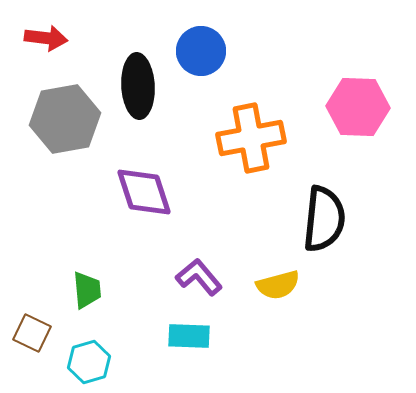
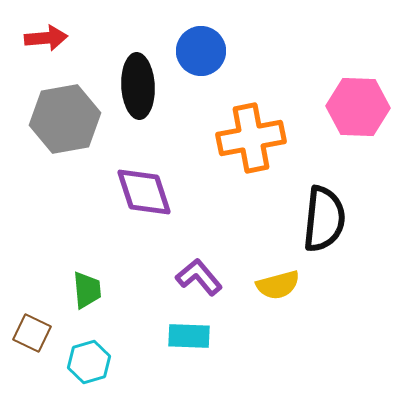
red arrow: rotated 12 degrees counterclockwise
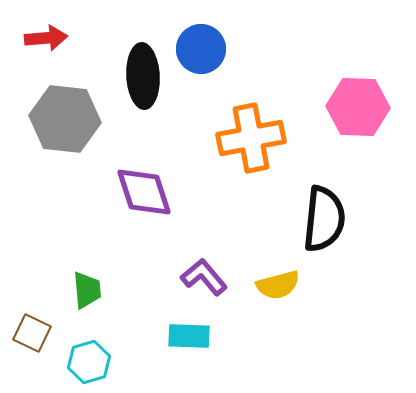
blue circle: moved 2 px up
black ellipse: moved 5 px right, 10 px up
gray hexagon: rotated 16 degrees clockwise
purple L-shape: moved 5 px right
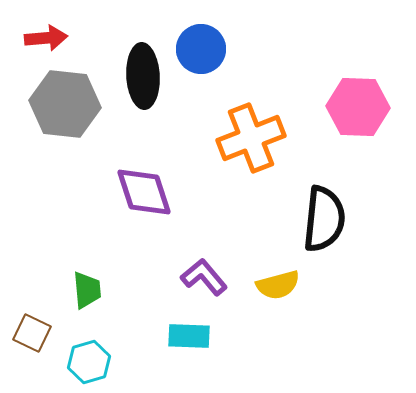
gray hexagon: moved 15 px up
orange cross: rotated 10 degrees counterclockwise
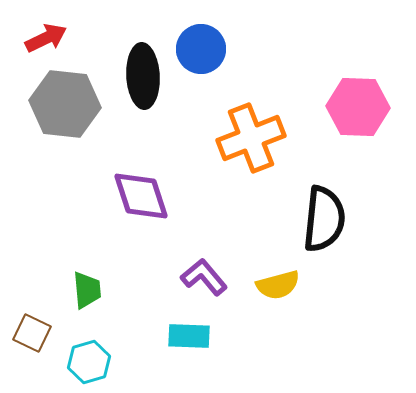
red arrow: rotated 21 degrees counterclockwise
purple diamond: moved 3 px left, 4 px down
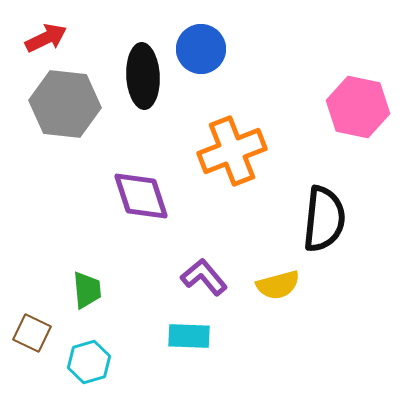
pink hexagon: rotated 10 degrees clockwise
orange cross: moved 19 px left, 13 px down
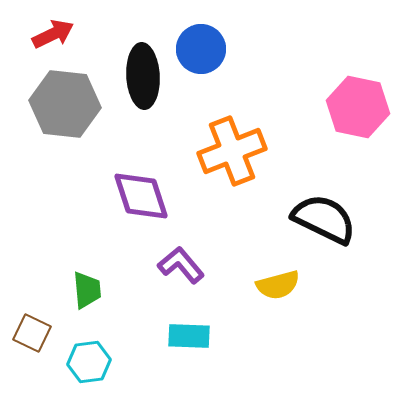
red arrow: moved 7 px right, 4 px up
black semicircle: rotated 70 degrees counterclockwise
purple L-shape: moved 23 px left, 12 px up
cyan hexagon: rotated 9 degrees clockwise
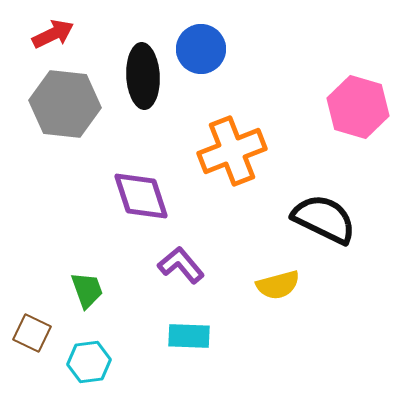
pink hexagon: rotated 4 degrees clockwise
green trapezoid: rotated 15 degrees counterclockwise
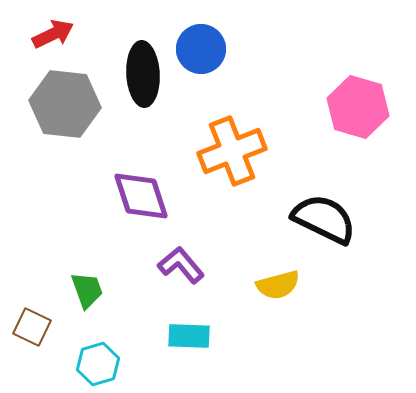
black ellipse: moved 2 px up
brown square: moved 6 px up
cyan hexagon: moved 9 px right, 2 px down; rotated 9 degrees counterclockwise
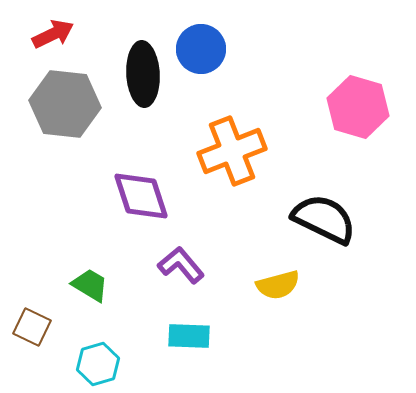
green trapezoid: moved 3 px right, 5 px up; rotated 39 degrees counterclockwise
